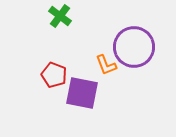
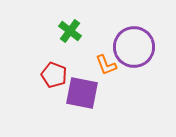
green cross: moved 10 px right, 15 px down
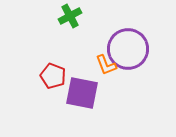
green cross: moved 15 px up; rotated 25 degrees clockwise
purple circle: moved 6 px left, 2 px down
red pentagon: moved 1 px left, 1 px down
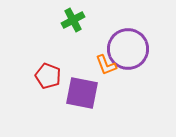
green cross: moved 3 px right, 4 px down
red pentagon: moved 5 px left
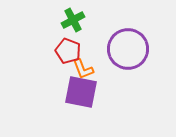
orange L-shape: moved 23 px left, 4 px down
red pentagon: moved 20 px right, 25 px up
purple square: moved 1 px left, 1 px up
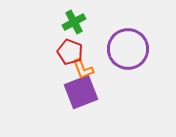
green cross: moved 1 px right, 2 px down
red pentagon: moved 2 px right, 1 px down
purple square: rotated 32 degrees counterclockwise
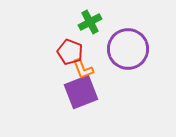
green cross: moved 16 px right
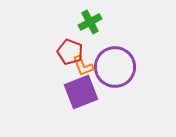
purple circle: moved 13 px left, 18 px down
orange L-shape: moved 3 px up
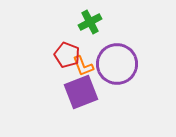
red pentagon: moved 3 px left, 3 px down
purple circle: moved 2 px right, 3 px up
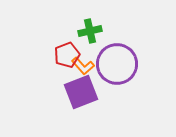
green cross: moved 9 px down; rotated 15 degrees clockwise
red pentagon: rotated 30 degrees clockwise
orange L-shape: rotated 20 degrees counterclockwise
